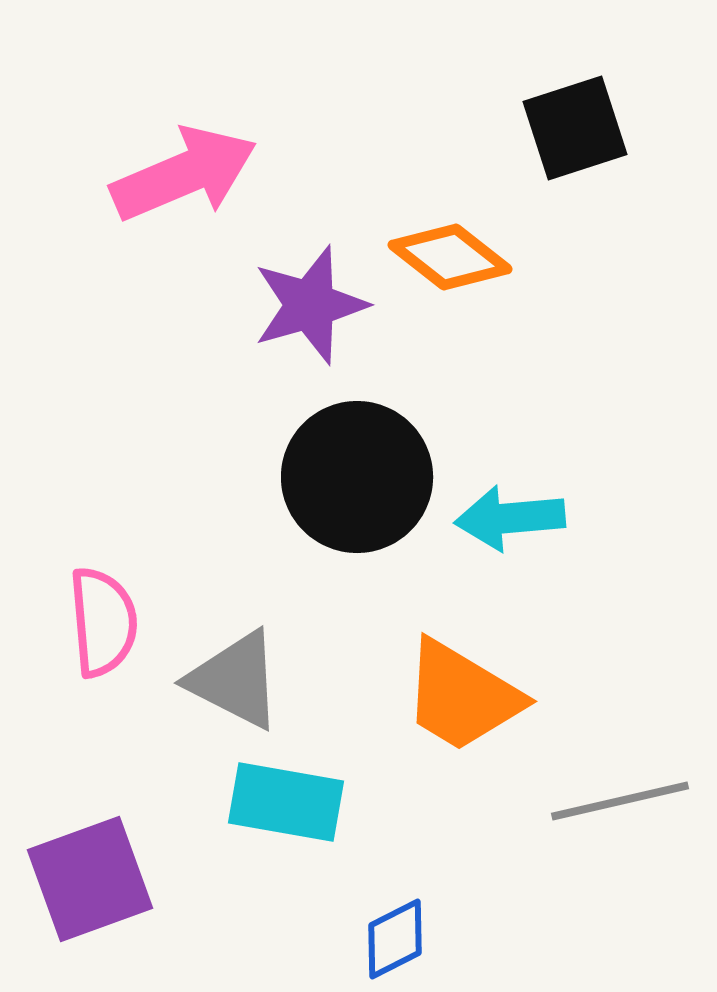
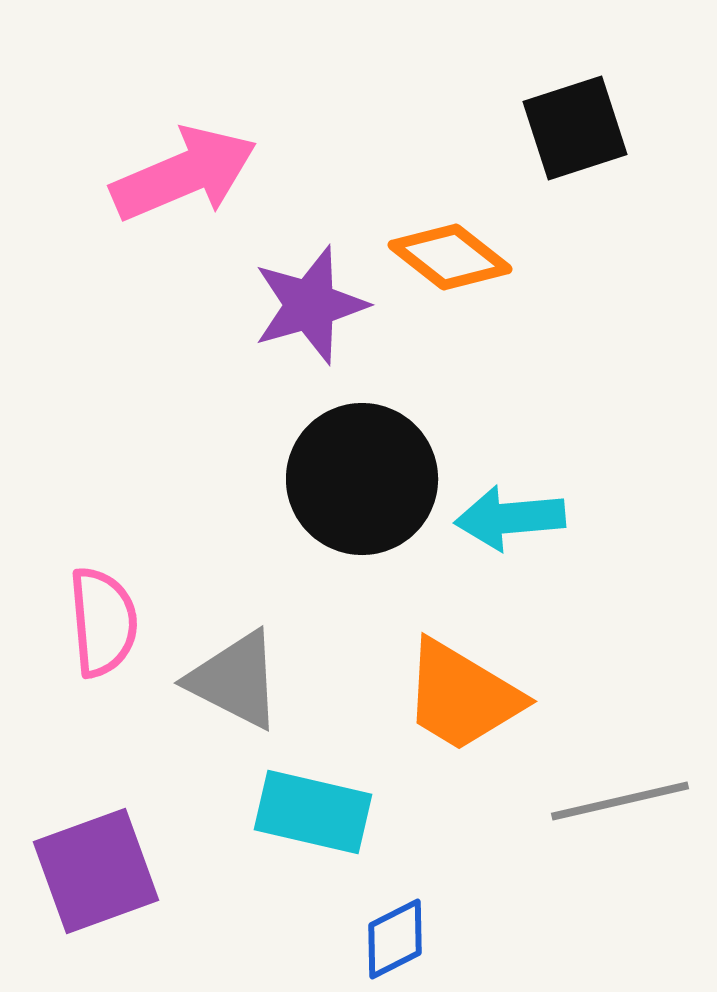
black circle: moved 5 px right, 2 px down
cyan rectangle: moved 27 px right, 10 px down; rotated 3 degrees clockwise
purple square: moved 6 px right, 8 px up
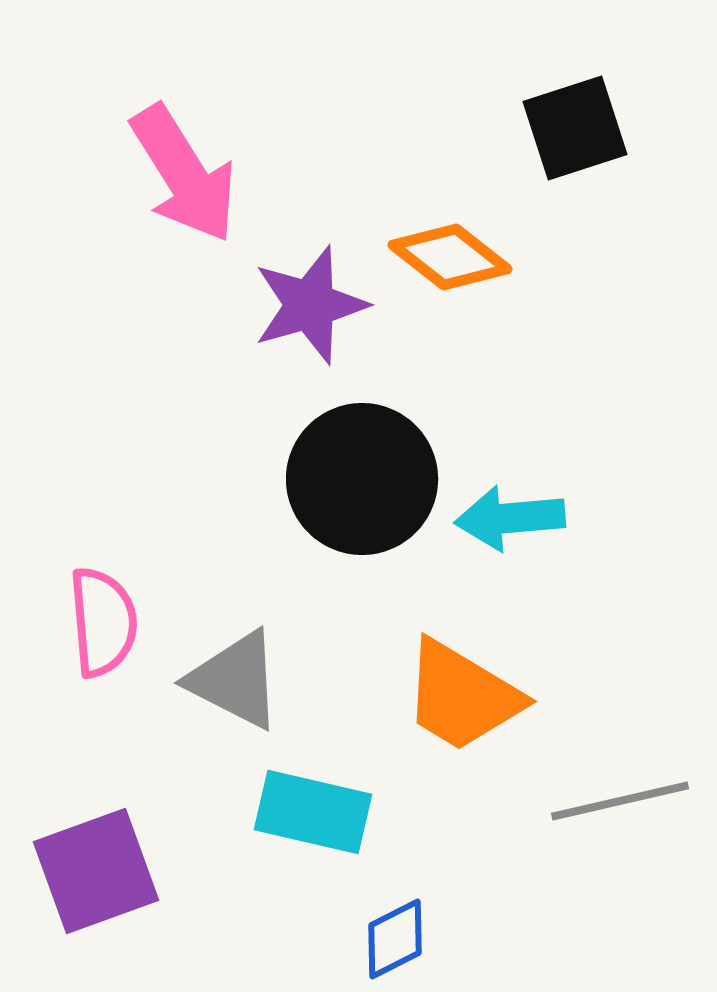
pink arrow: rotated 81 degrees clockwise
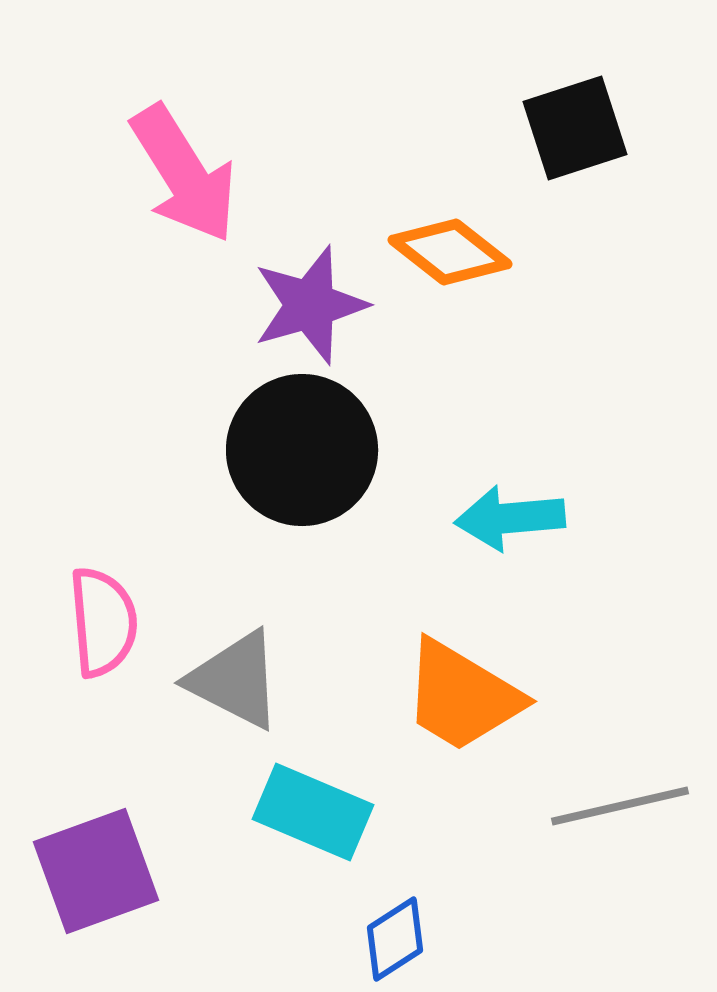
orange diamond: moved 5 px up
black circle: moved 60 px left, 29 px up
gray line: moved 5 px down
cyan rectangle: rotated 10 degrees clockwise
blue diamond: rotated 6 degrees counterclockwise
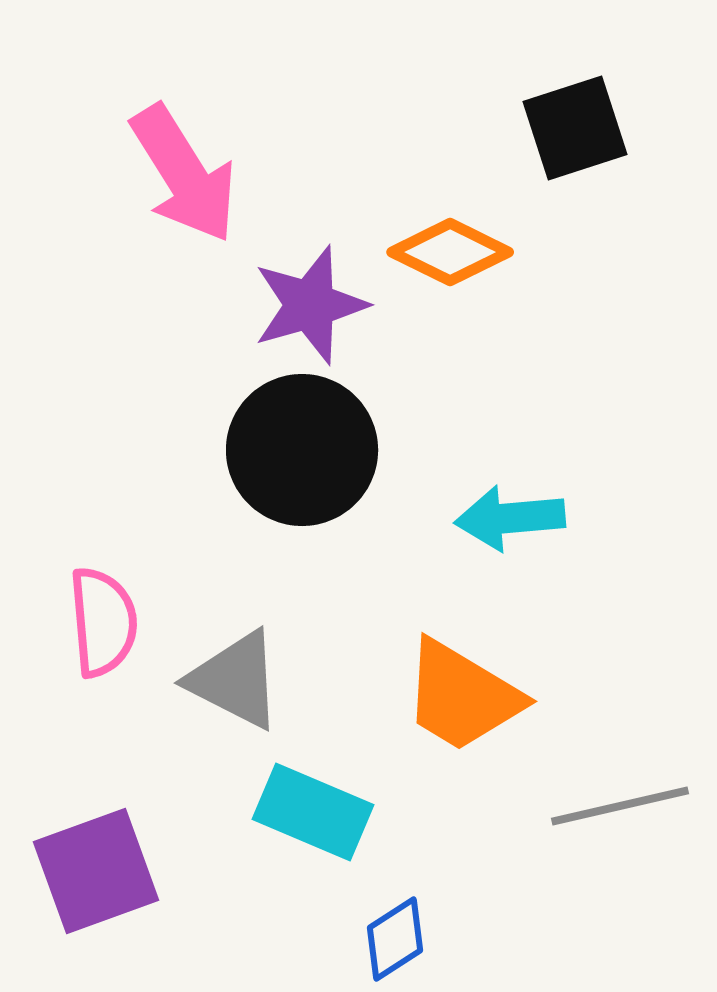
orange diamond: rotated 12 degrees counterclockwise
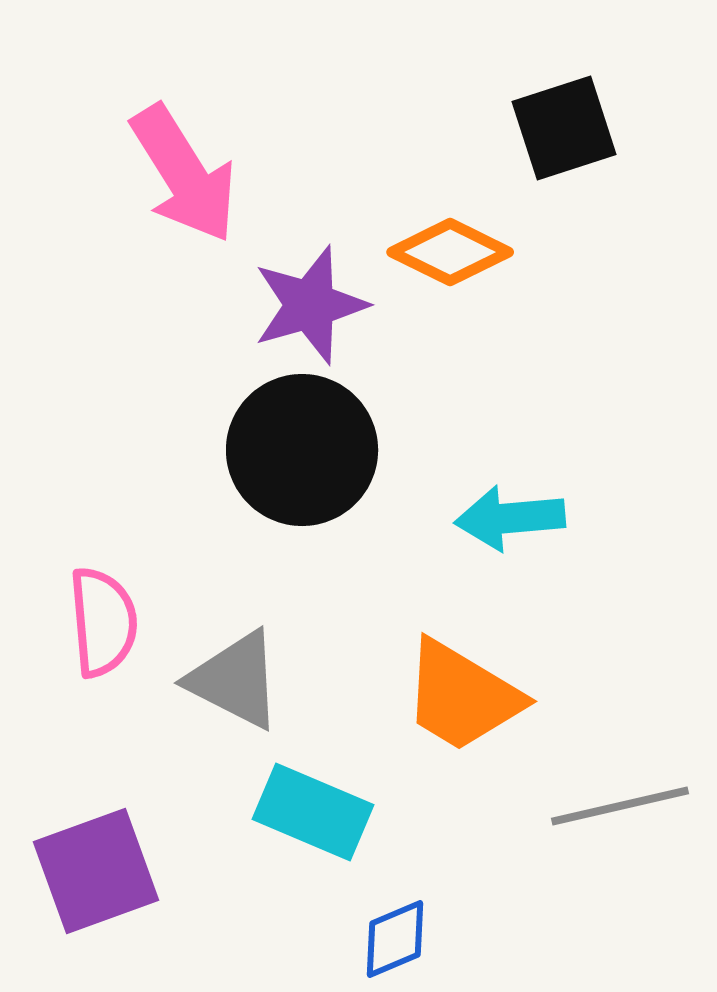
black square: moved 11 px left
blue diamond: rotated 10 degrees clockwise
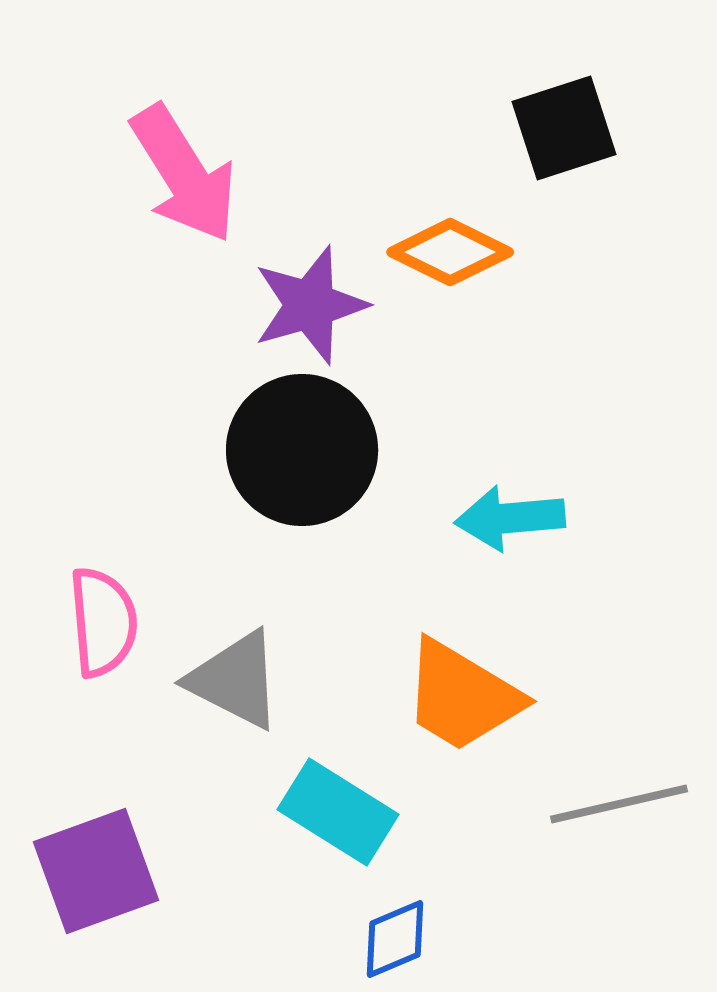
gray line: moved 1 px left, 2 px up
cyan rectangle: moved 25 px right; rotated 9 degrees clockwise
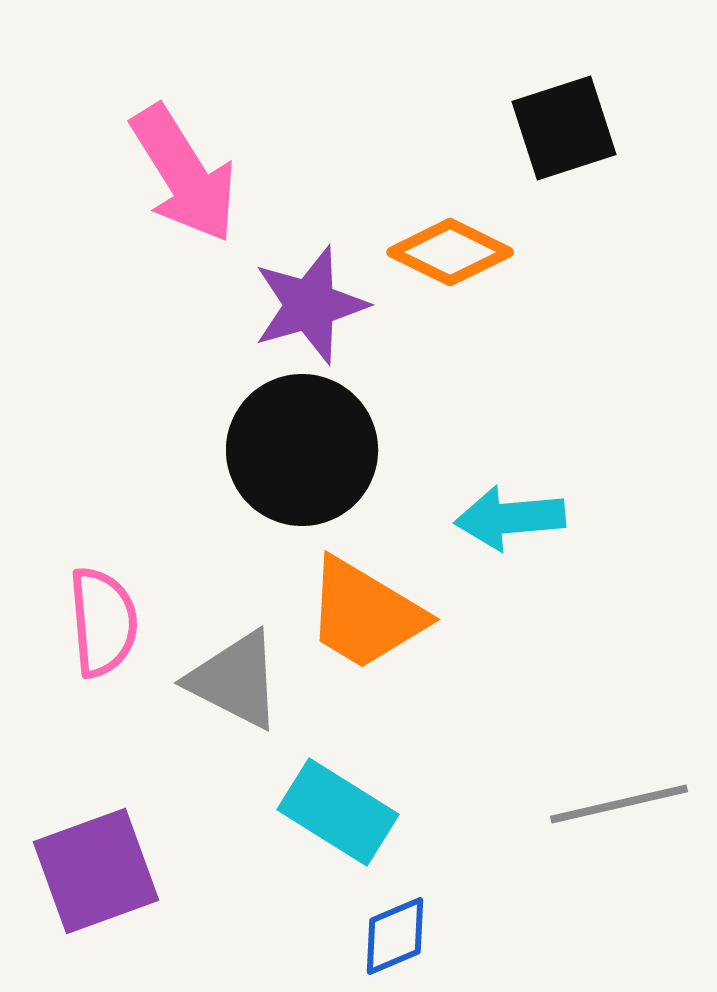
orange trapezoid: moved 97 px left, 82 px up
blue diamond: moved 3 px up
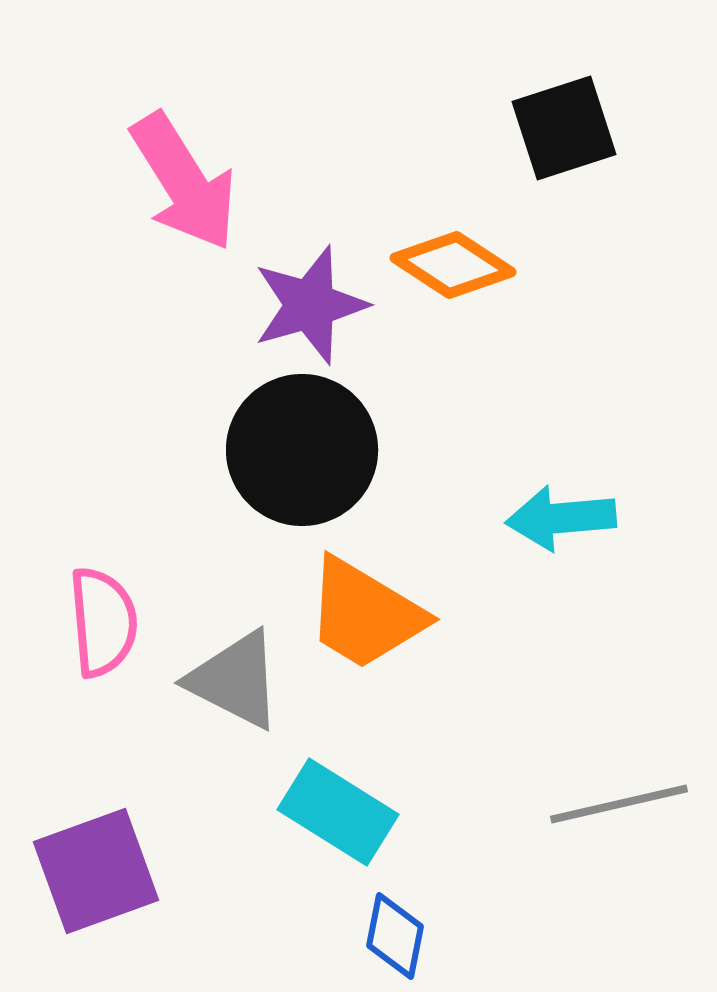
pink arrow: moved 8 px down
orange diamond: moved 3 px right, 13 px down; rotated 7 degrees clockwise
cyan arrow: moved 51 px right
blue diamond: rotated 56 degrees counterclockwise
